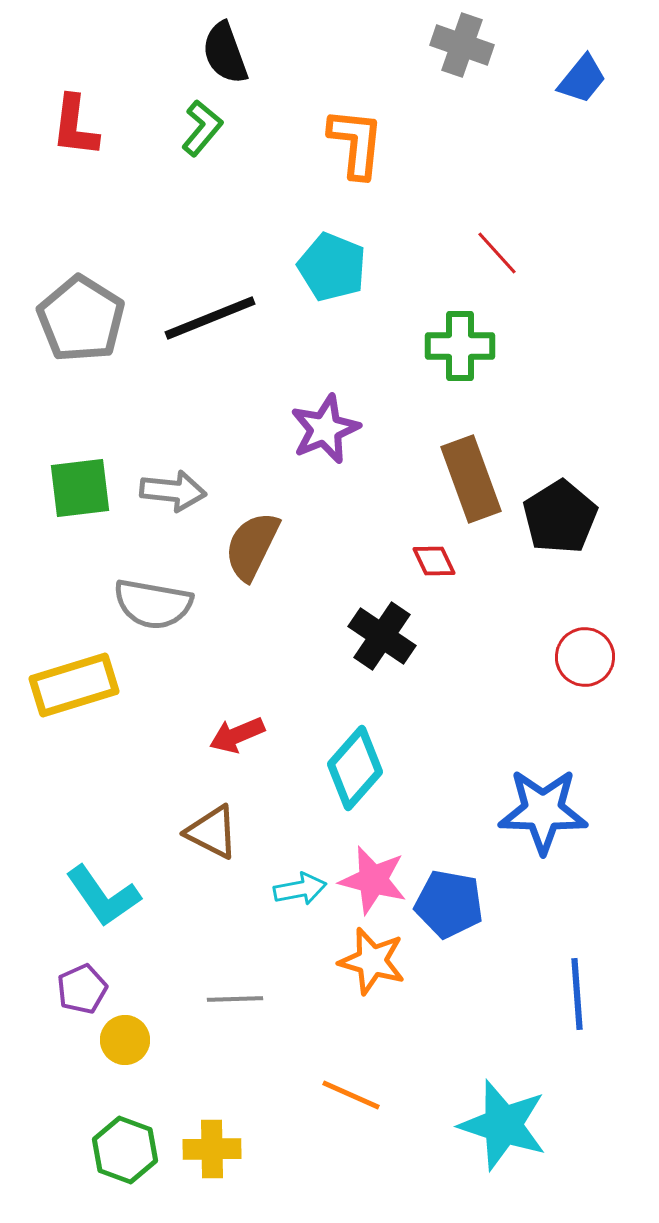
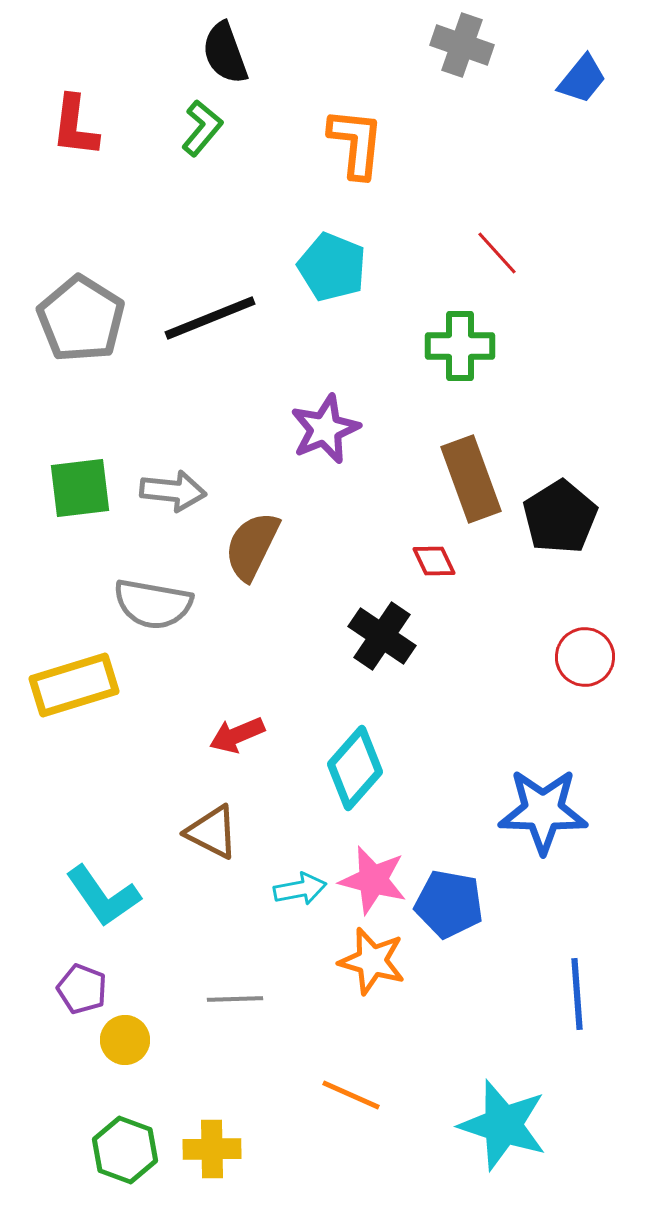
purple pentagon: rotated 27 degrees counterclockwise
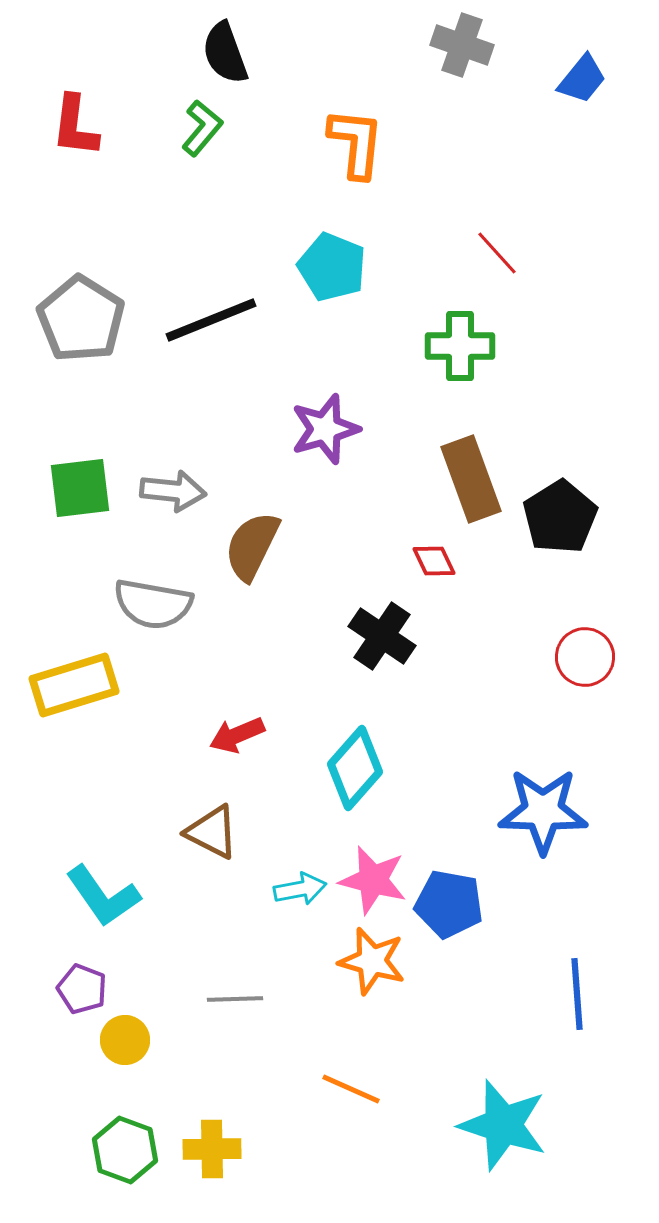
black line: moved 1 px right, 2 px down
purple star: rotated 6 degrees clockwise
orange line: moved 6 px up
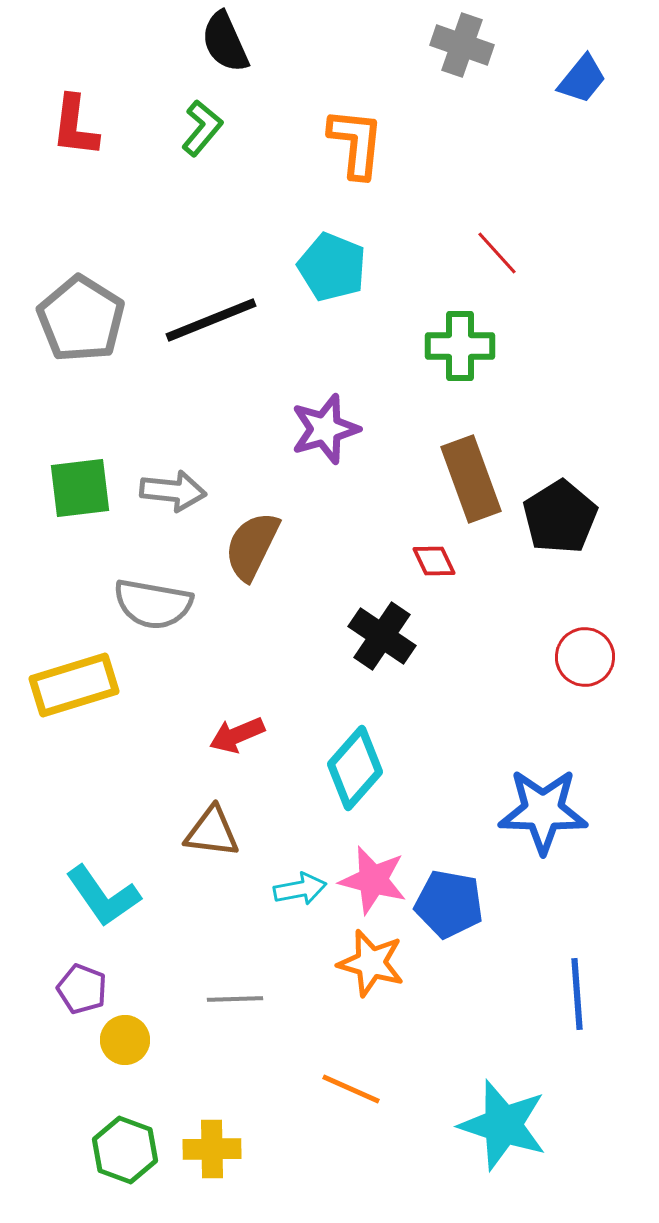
black semicircle: moved 11 px up; rotated 4 degrees counterclockwise
brown triangle: rotated 20 degrees counterclockwise
orange star: moved 1 px left, 2 px down
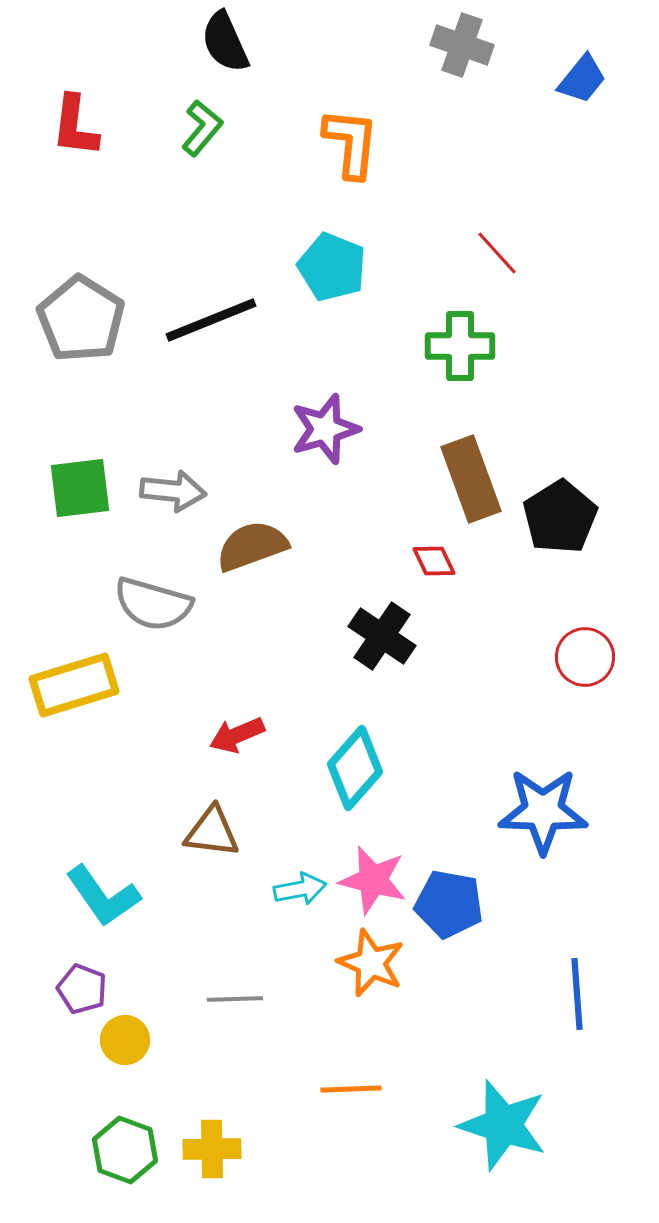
orange L-shape: moved 5 px left
brown semicircle: rotated 44 degrees clockwise
gray semicircle: rotated 6 degrees clockwise
orange star: rotated 8 degrees clockwise
orange line: rotated 26 degrees counterclockwise
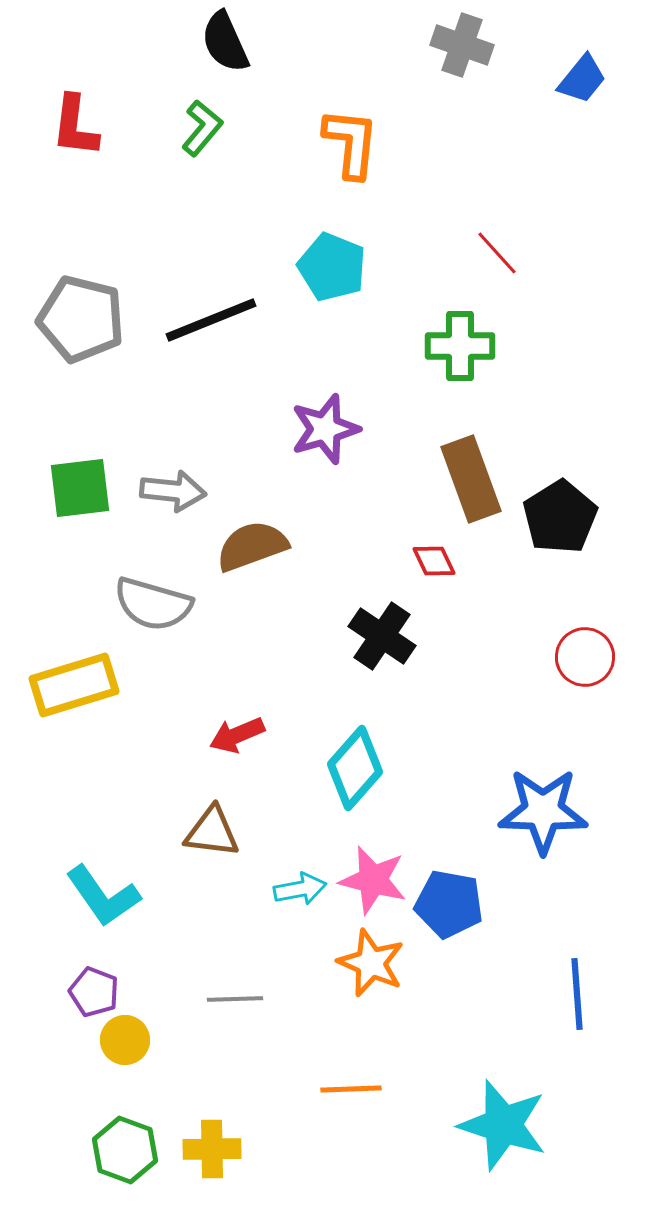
gray pentagon: rotated 18 degrees counterclockwise
purple pentagon: moved 12 px right, 3 px down
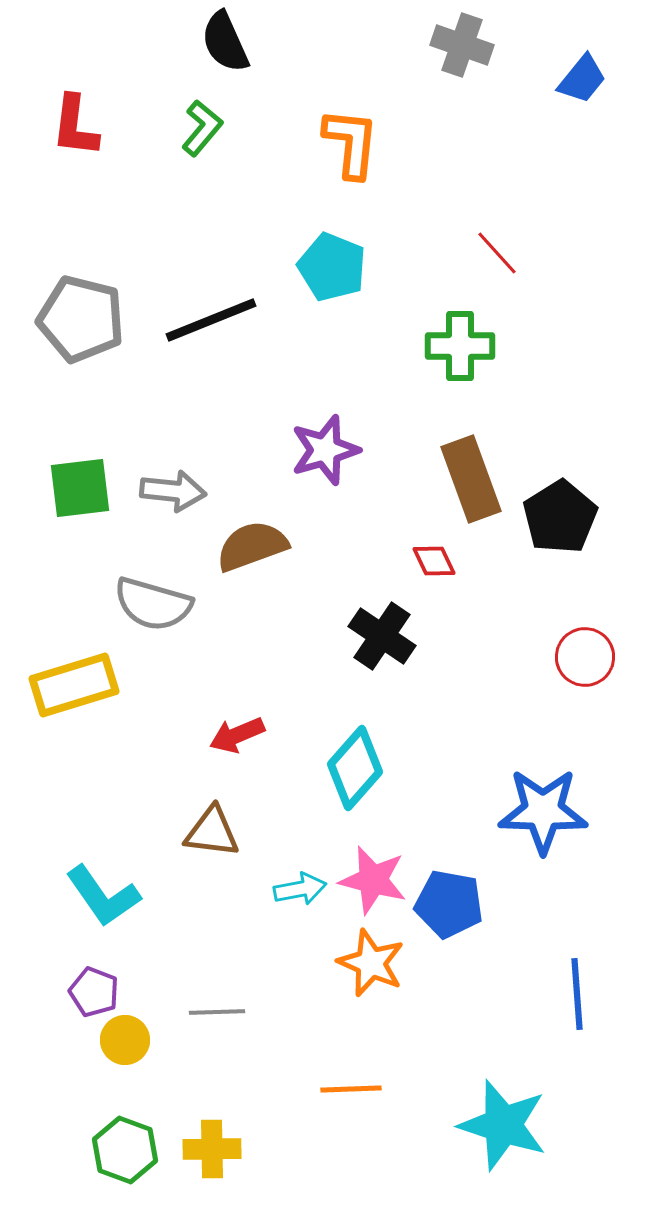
purple star: moved 21 px down
gray line: moved 18 px left, 13 px down
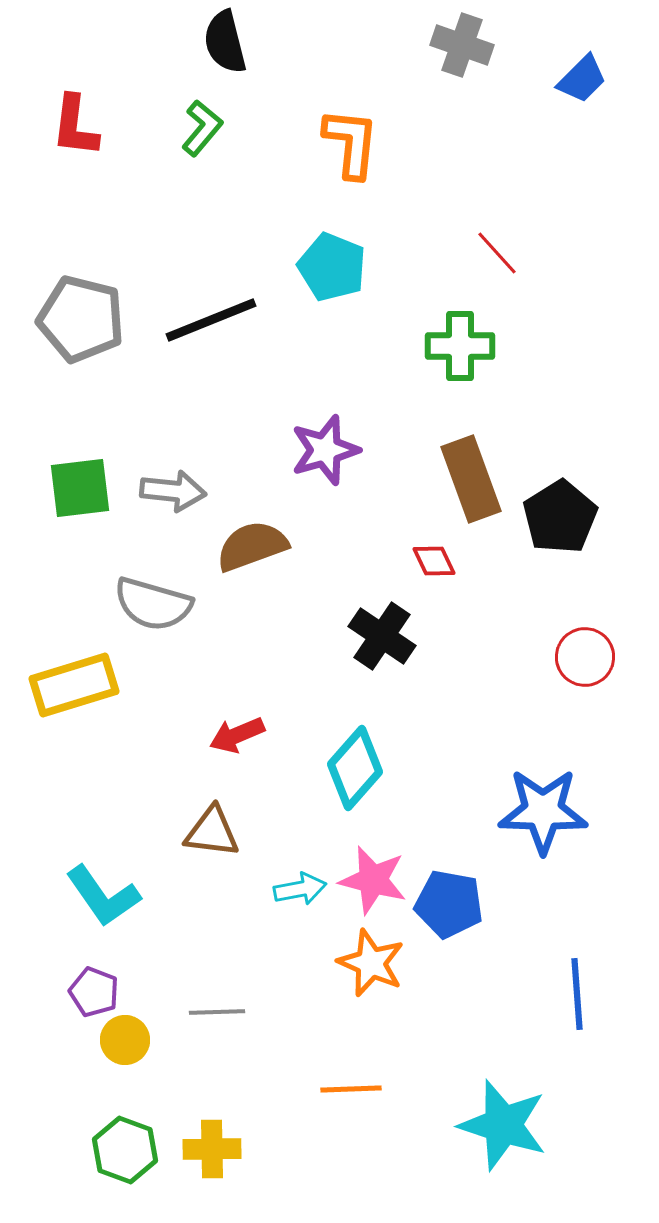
black semicircle: rotated 10 degrees clockwise
blue trapezoid: rotated 6 degrees clockwise
